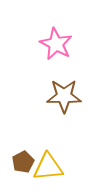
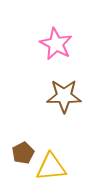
brown pentagon: moved 9 px up
yellow triangle: moved 3 px right
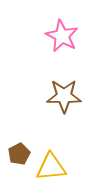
pink star: moved 6 px right, 8 px up
brown pentagon: moved 4 px left, 1 px down
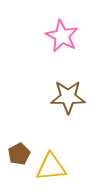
brown star: moved 4 px right, 1 px down
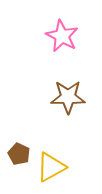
brown pentagon: rotated 20 degrees counterclockwise
yellow triangle: rotated 24 degrees counterclockwise
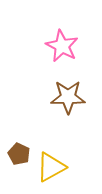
pink star: moved 10 px down
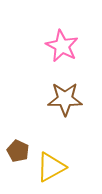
brown star: moved 3 px left, 2 px down
brown pentagon: moved 1 px left, 3 px up
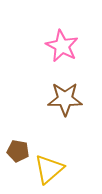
brown pentagon: rotated 15 degrees counterclockwise
yellow triangle: moved 2 px left, 2 px down; rotated 12 degrees counterclockwise
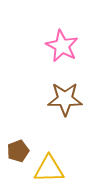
brown pentagon: rotated 30 degrees counterclockwise
yellow triangle: rotated 40 degrees clockwise
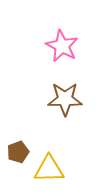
brown pentagon: moved 1 px down
